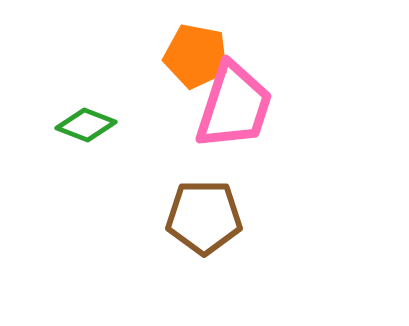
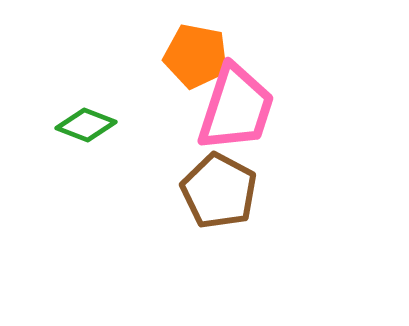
pink trapezoid: moved 2 px right, 2 px down
brown pentagon: moved 15 px right, 26 px up; rotated 28 degrees clockwise
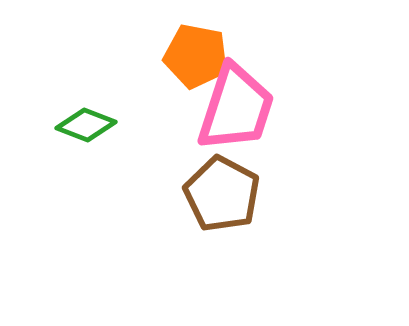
brown pentagon: moved 3 px right, 3 px down
